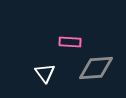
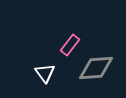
pink rectangle: moved 3 px down; rotated 55 degrees counterclockwise
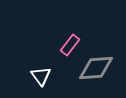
white triangle: moved 4 px left, 3 px down
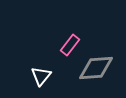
white triangle: rotated 15 degrees clockwise
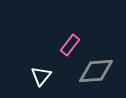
gray diamond: moved 3 px down
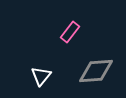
pink rectangle: moved 13 px up
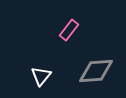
pink rectangle: moved 1 px left, 2 px up
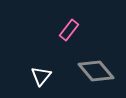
gray diamond: rotated 54 degrees clockwise
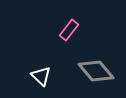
white triangle: rotated 25 degrees counterclockwise
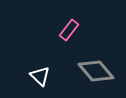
white triangle: moved 1 px left
